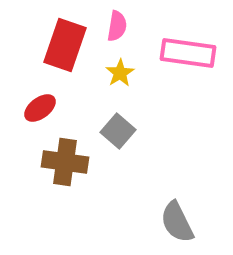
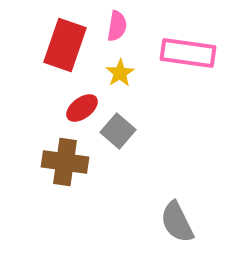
red ellipse: moved 42 px right
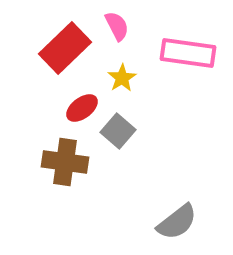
pink semicircle: rotated 36 degrees counterclockwise
red rectangle: moved 3 px down; rotated 27 degrees clockwise
yellow star: moved 2 px right, 5 px down
gray semicircle: rotated 102 degrees counterclockwise
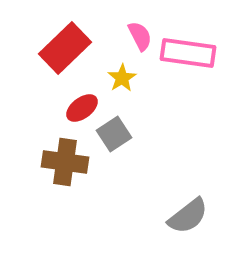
pink semicircle: moved 23 px right, 10 px down
gray square: moved 4 px left, 3 px down; rotated 16 degrees clockwise
gray semicircle: moved 11 px right, 6 px up
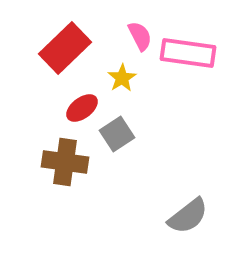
gray square: moved 3 px right
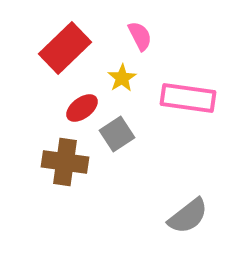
pink rectangle: moved 45 px down
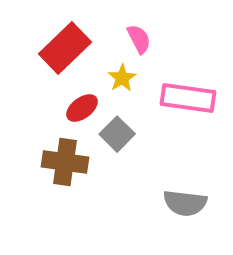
pink semicircle: moved 1 px left, 3 px down
gray square: rotated 12 degrees counterclockwise
gray semicircle: moved 3 px left, 13 px up; rotated 45 degrees clockwise
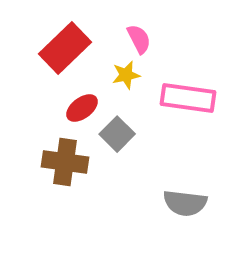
yellow star: moved 4 px right, 3 px up; rotated 20 degrees clockwise
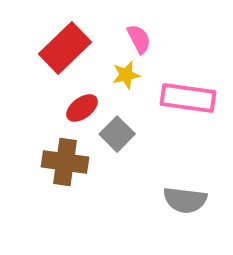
gray semicircle: moved 3 px up
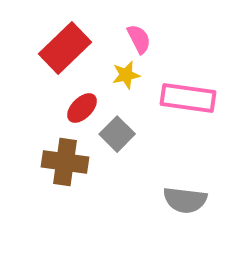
red ellipse: rotated 8 degrees counterclockwise
